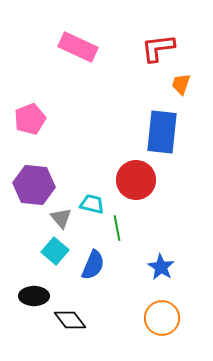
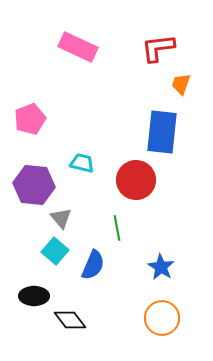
cyan trapezoid: moved 10 px left, 41 px up
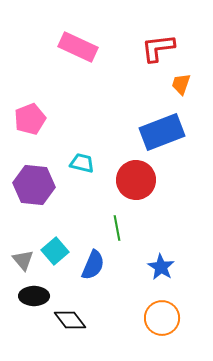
blue rectangle: rotated 63 degrees clockwise
gray triangle: moved 38 px left, 42 px down
cyan square: rotated 8 degrees clockwise
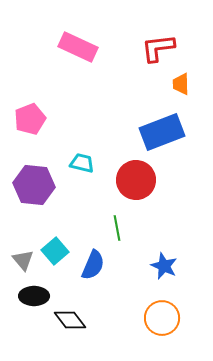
orange trapezoid: rotated 20 degrees counterclockwise
blue star: moved 3 px right, 1 px up; rotated 8 degrees counterclockwise
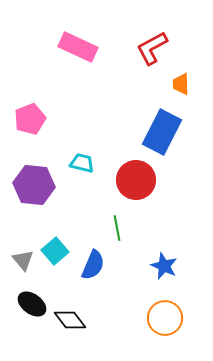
red L-shape: moved 6 px left; rotated 21 degrees counterclockwise
blue rectangle: rotated 42 degrees counterclockwise
black ellipse: moved 2 px left, 8 px down; rotated 36 degrees clockwise
orange circle: moved 3 px right
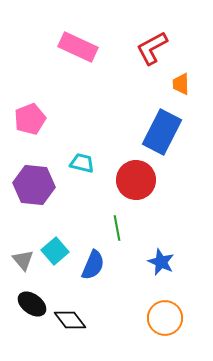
blue star: moved 3 px left, 4 px up
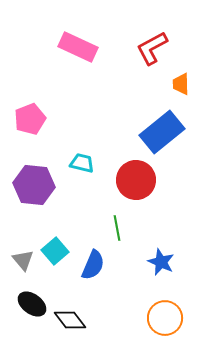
blue rectangle: rotated 24 degrees clockwise
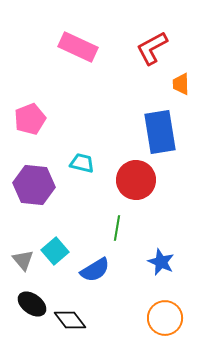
blue rectangle: moved 2 px left; rotated 60 degrees counterclockwise
green line: rotated 20 degrees clockwise
blue semicircle: moved 2 px right, 5 px down; rotated 36 degrees clockwise
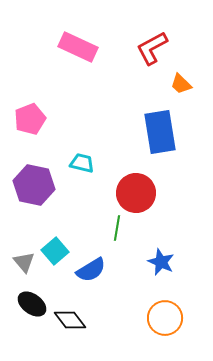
orange trapezoid: rotated 45 degrees counterclockwise
red circle: moved 13 px down
purple hexagon: rotated 6 degrees clockwise
gray triangle: moved 1 px right, 2 px down
blue semicircle: moved 4 px left
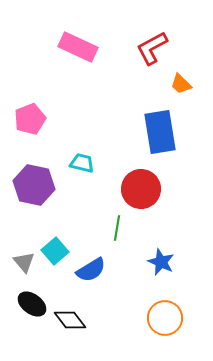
red circle: moved 5 px right, 4 px up
